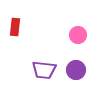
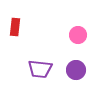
purple trapezoid: moved 4 px left, 1 px up
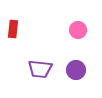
red rectangle: moved 2 px left, 2 px down
pink circle: moved 5 px up
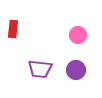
pink circle: moved 5 px down
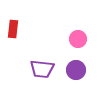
pink circle: moved 4 px down
purple trapezoid: moved 2 px right
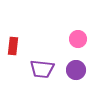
red rectangle: moved 17 px down
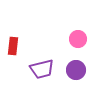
purple trapezoid: rotated 20 degrees counterclockwise
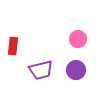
purple trapezoid: moved 1 px left, 1 px down
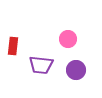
pink circle: moved 10 px left
purple trapezoid: moved 5 px up; rotated 20 degrees clockwise
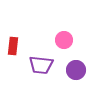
pink circle: moved 4 px left, 1 px down
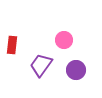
red rectangle: moved 1 px left, 1 px up
purple trapezoid: rotated 120 degrees clockwise
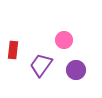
red rectangle: moved 1 px right, 5 px down
